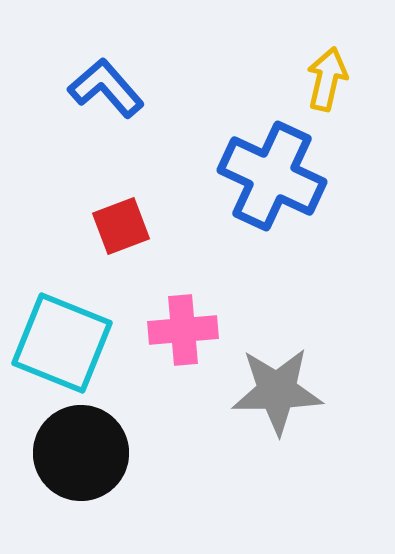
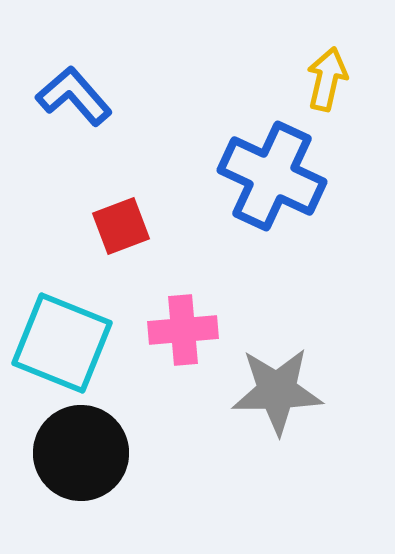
blue L-shape: moved 32 px left, 8 px down
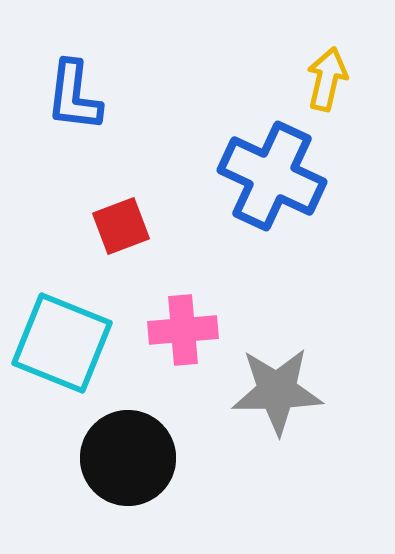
blue L-shape: rotated 132 degrees counterclockwise
black circle: moved 47 px right, 5 px down
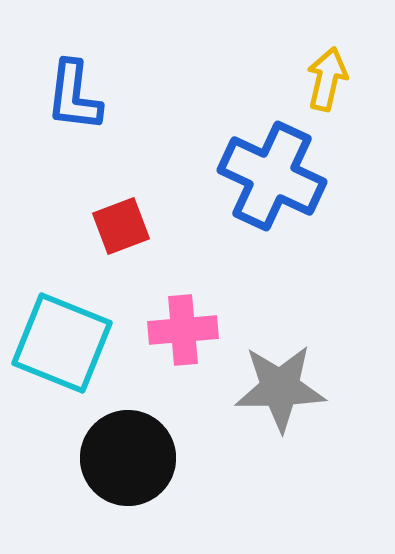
gray star: moved 3 px right, 3 px up
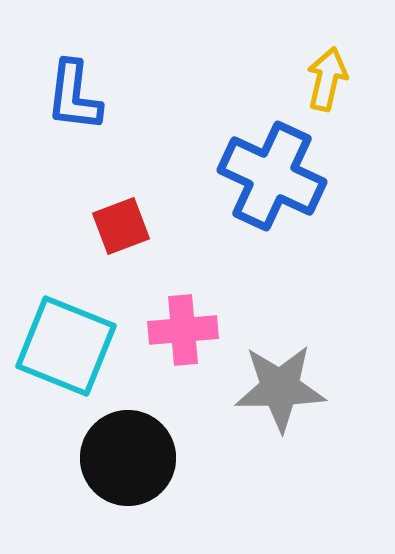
cyan square: moved 4 px right, 3 px down
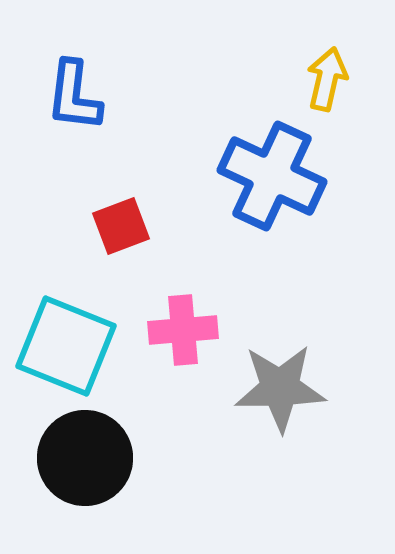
black circle: moved 43 px left
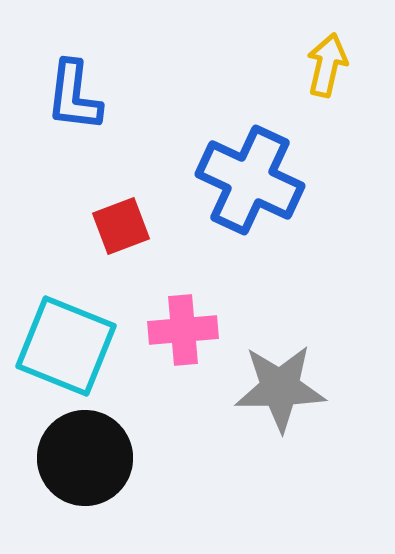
yellow arrow: moved 14 px up
blue cross: moved 22 px left, 4 px down
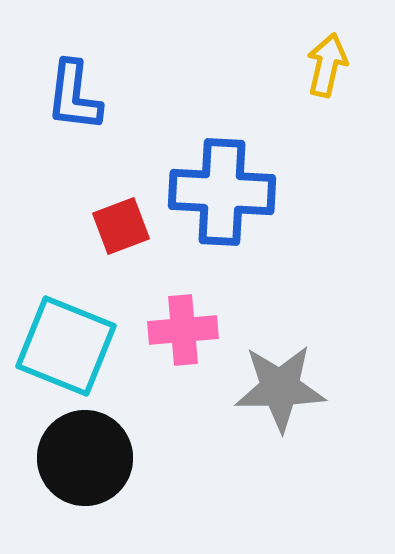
blue cross: moved 28 px left, 12 px down; rotated 22 degrees counterclockwise
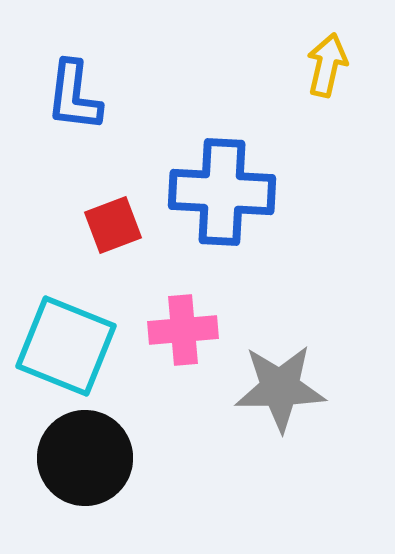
red square: moved 8 px left, 1 px up
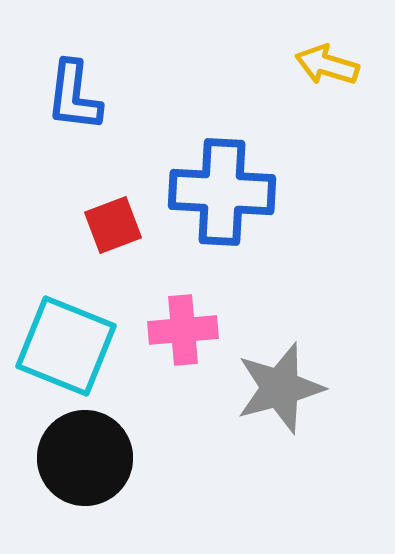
yellow arrow: rotated 86 degrees counterclockwise
gray star: rotated 14 degrees counterclockwise
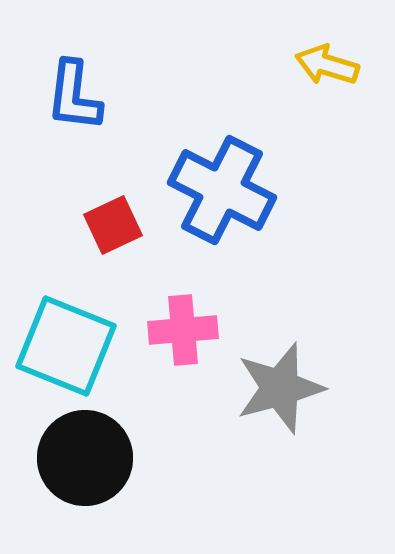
blue cross: moved 2 px up; rotated 24 degrees clockwise
red square: rotated 4 degrees counterclockwise
